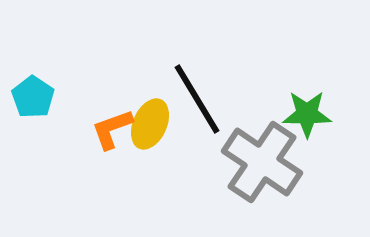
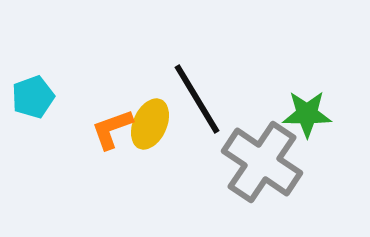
cyan pentagon: rotated 18 degrees clockwise
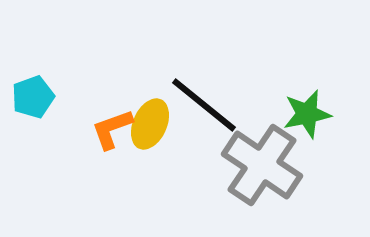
black line: moved 7 px right, 6 px down; rotated 20 degrees counterclockwise
green star: rotated 12 degrees counterclockwise
gray cross: moved 3 px down
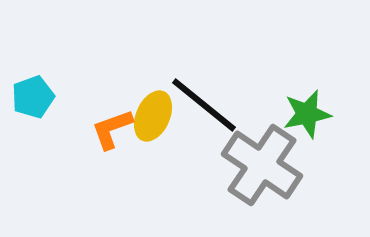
yellow ellipse: moved 3 px right, 8 px up
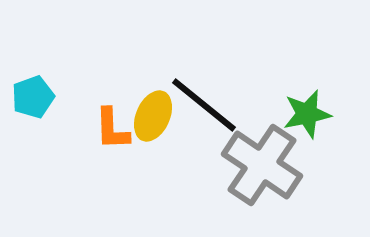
orange L-shape: rotated 72 degrees counterclockwise
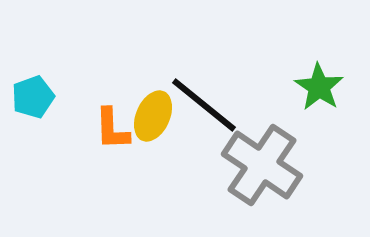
green star: moved 12 px right, 27 px up; rotated 27 degrees counterclockwise
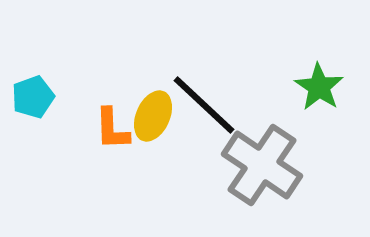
black line: rotated 4 degrees clockwise
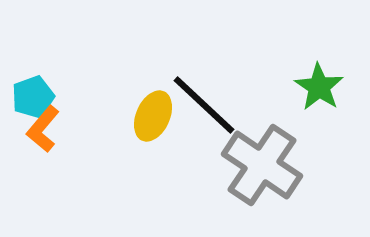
orange L-shape: moved 69 px left; rotated 42 degrees clockwise
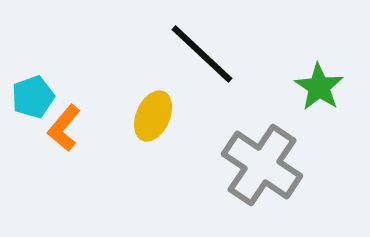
black line: moved 2 px left, 51 px up
orange L-shape: moved 21 px right, 1 px up
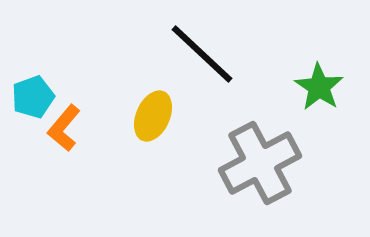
gray cross: moved 2 px left, 2 px up; rotated 28 degrees clockwise
